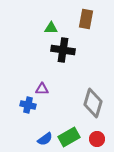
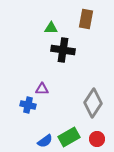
gray diamond: rotated 16 degrees clockwise
blue semicircle: moved 2 px down
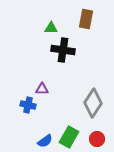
green rectangle: rotated 30 degrees counterclockwise
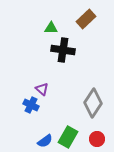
brown rectangle: rotated 36 degrees clockwise
purple triangle: rotated 40 degrees clockwise
blue cross: moved 3 px right; rotated 14 degrees clockwise
green rectangle: moved 1 px left
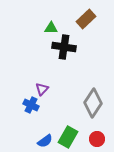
black cross: moved 1 px right, 3 px up
purple triangle: rotated 32 degrees clockwise
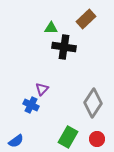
blue semicircle: moved 29 px left
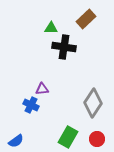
purple triangle: rotated 40 degrees clockwise
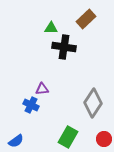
red circle: moved 7 px right
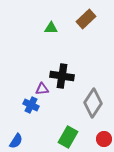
black cross: moved 2 px left, 29 px down
blue semicircle: rotated 21 degrees counterclockwise
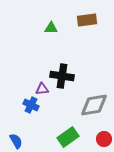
brown rectangle: moved 1 px right, 1 px down; rotated 36 degrees clockwise
gray diamond: moved 1 px right, 2 px down; rotated 48 degrees clockwise
green rectangle: rotated 25 degrees clockwise
blue semicircle: rotated 63 degrees counterclockwise
